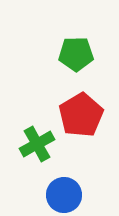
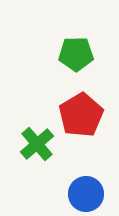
green cross: rotated 12 degrees counterclockwise
blue circle: moved 22 px right, 1 px up
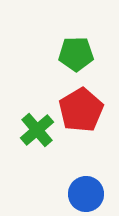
red pentagon: moved 5 px up
green cross: moved 14 px up
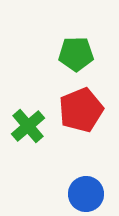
red pentagon: rotated 9 degrees clockwise
green cross: moved 9 px left, 4 px up
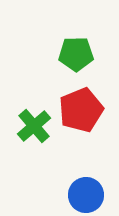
green cross: moved 6 px right
blue circle: moved 1 px down
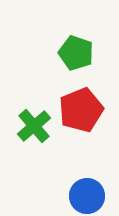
green pentagon: moved 1 px up; rotated 20 degrees clockwise
blue circle: moved 1 px right, 1 px down
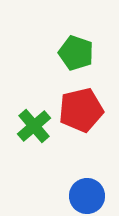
red pentagon: rotated 9 degrees clockwise
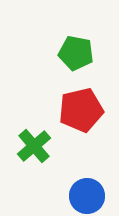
green pentagon: rotated 8 degrees counterclockwise
green cross: moved 20 px down
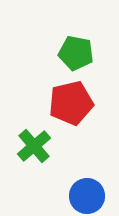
red pentagon: moved 10 px left, 7 px up
